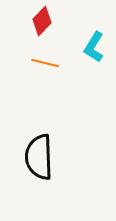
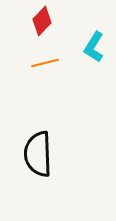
orange line: rotated 28 degrees counterclockwise
black semicircle: moved 1 px left, 3 px up
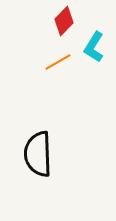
red diamond: moved 22 px right
orange line: moved 13 px right, 1 px up; rotated 16 degrees counterclockwise
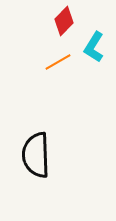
black semicircle: moved 2 px left, 1 px down
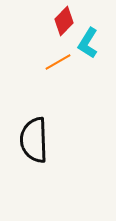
cyan L-shape: moved 6 px left, 4 px up
black semicircle: moved 2 px left, 15 px up
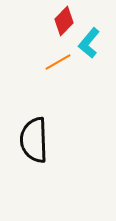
cyan L-shape: moved 1 px right; rotated 8 degrees clockwise
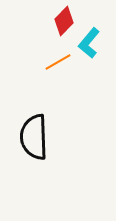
black semicircle: moved 3 px up
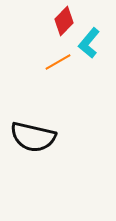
black semicircle: moved 1 px left; rotated 75 degrees counterclockwise
